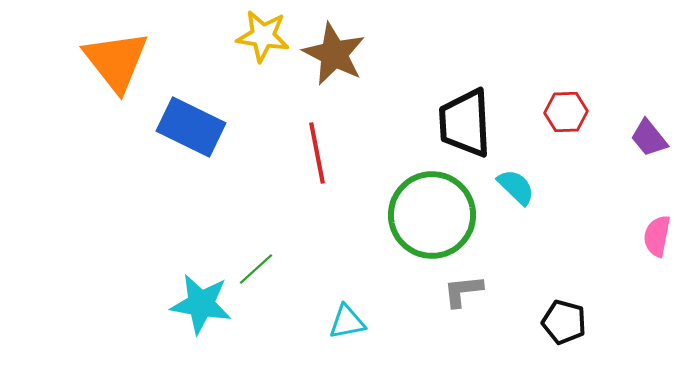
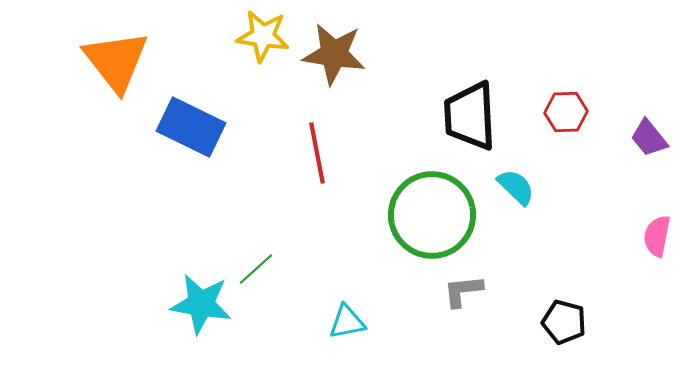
brown star: rotated 18 degrees counterclockwise
black trapezoid: moved 5 px right, 7 px up
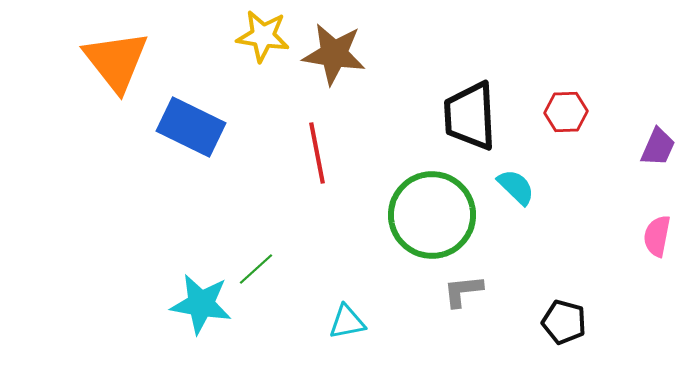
purple trapezoid: moved 9 px right, 9 px down; rotated 117 degrees counterclockwise
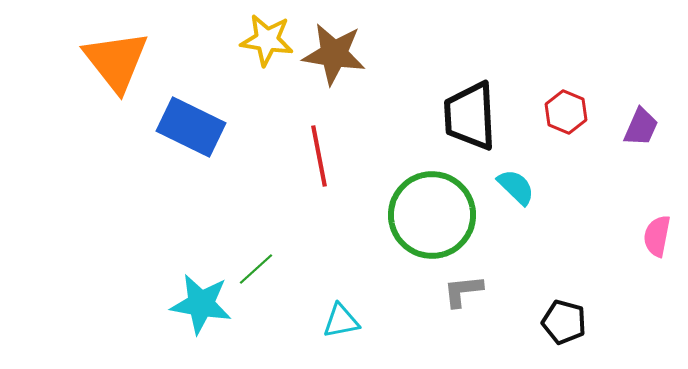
yellow star: moved 4 px right, 4 px down
red hexagon: rotated 24 degrees clockwise
purple trapezoid: moved 17 px left, 20 px up
red line: moved 2 px right, 3 px down
cyan triangle: moved 6 px left, 1 px up
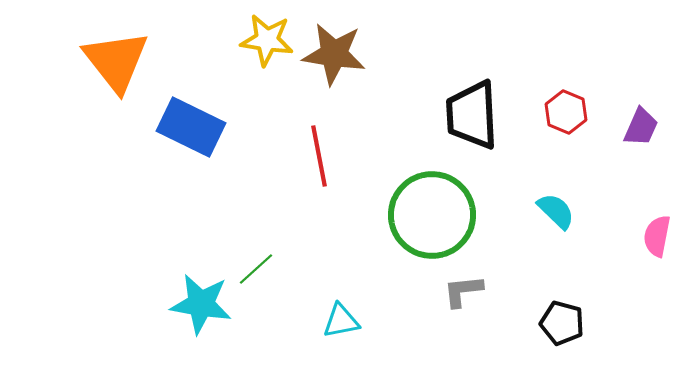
black trapezoid: moved 2 px right, 1 px up
cyan semicircle: moved 40 px right, 24 px down
black pentagon: moved 2 px left, 1 px down
